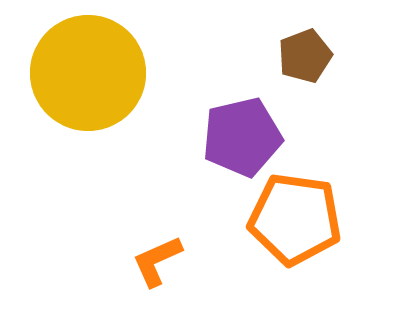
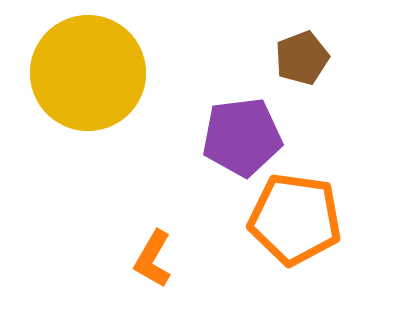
brown pentagon: moved 3 px left, 2 px down
purple pentagon: rotated 6 degrees clockwise
orange L-shape: moved 4 px left, 2 px up; rotated 36 degrees counterclockwise
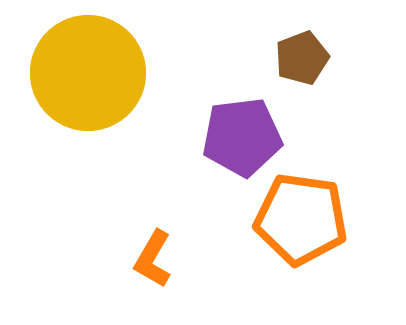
orange pentagon: moved 6 px right
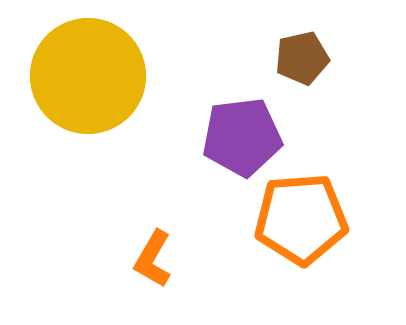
brown pentagon: rotated 8 degrees clockwise
yellow circle: moved 3 px down
orange pentagon: rotated 12 degrees counterclockwise
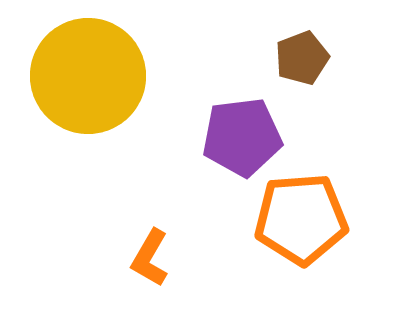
brown pentagon: rotated 8 degrees counterclockwise
orange L-shape: moved 3 px left, 1 px up
